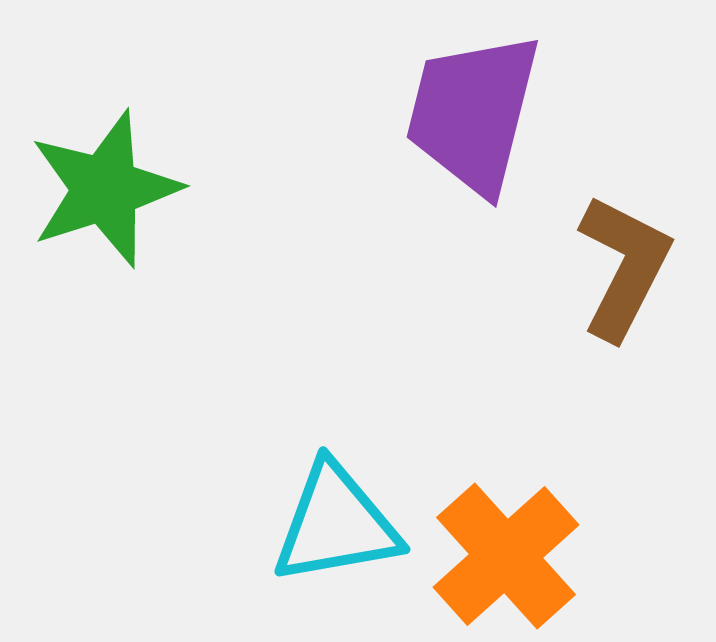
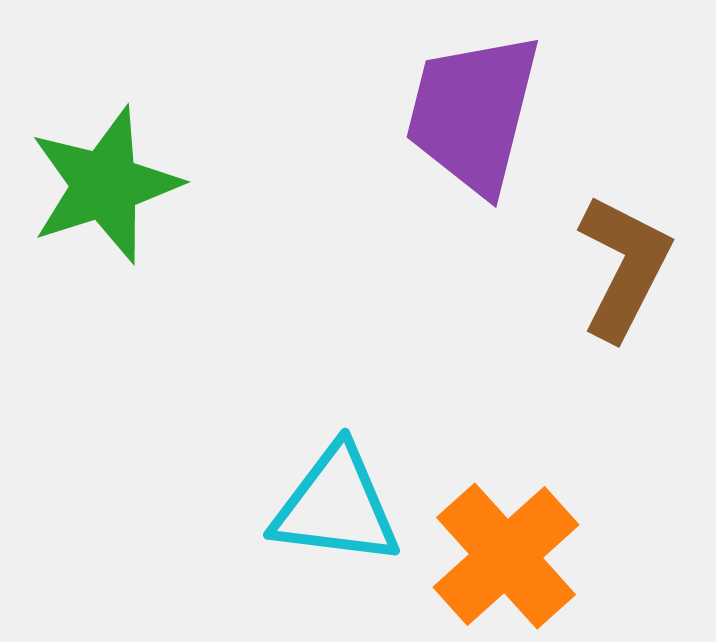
green star: moved 4 px up
cyan triangle: moved 18 px up; rotated 17 degrees clockwise
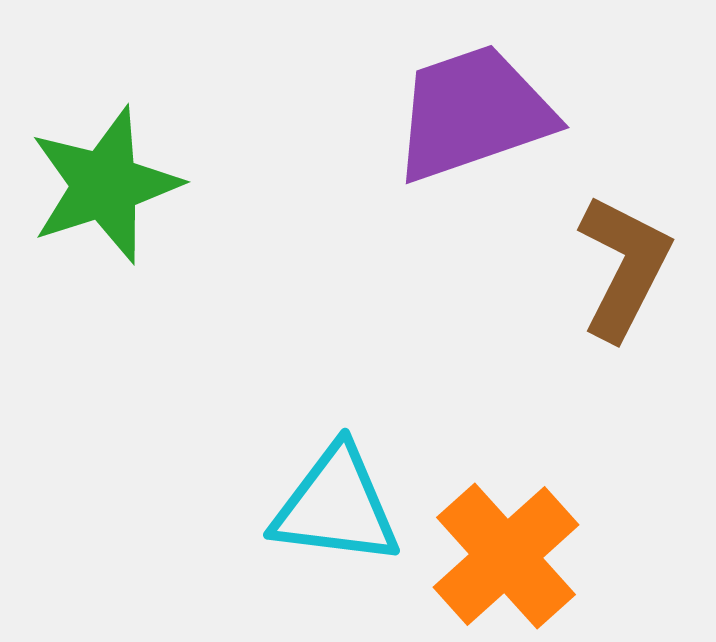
purple trapezoid: rotated 57 degrees clockwise
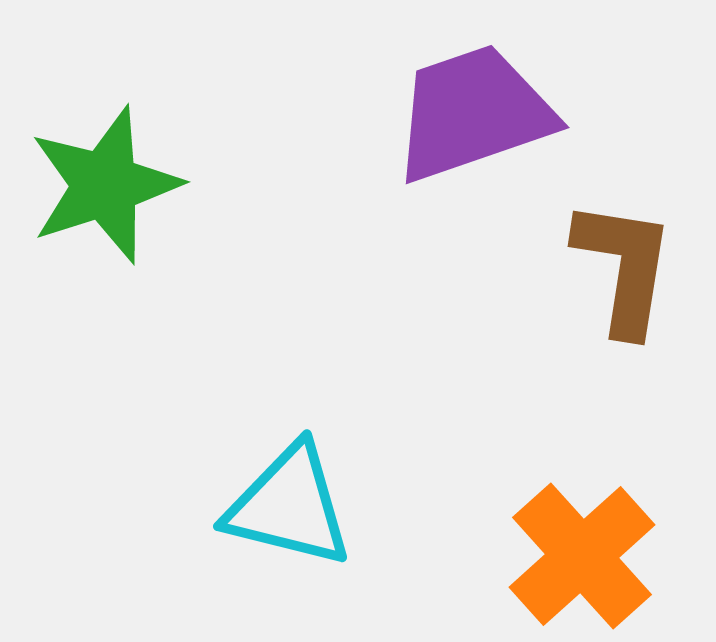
brown L-shape: rotated 18 degrees counterclockwise
cyan triangle: moved 47 px left; rotated 7 degrees clockwise
orange cross: moved 76 px right
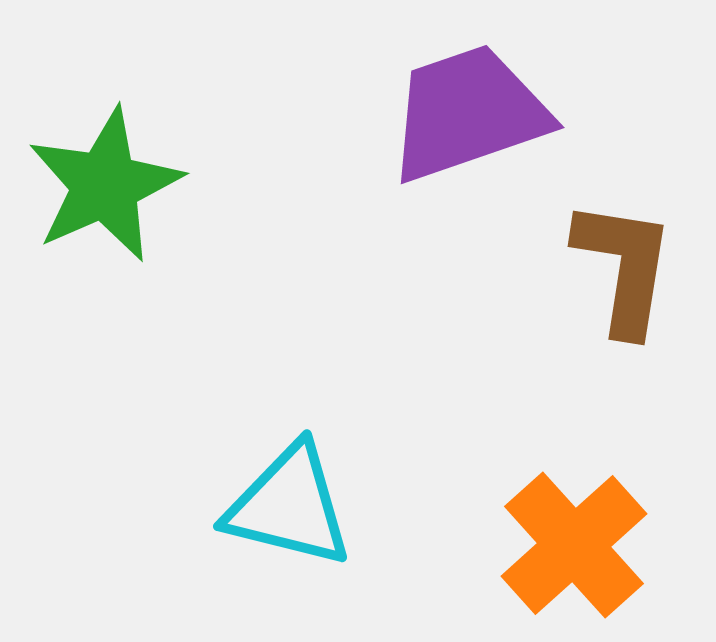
purple trapezoid: moved 5 px left
green star: rotated 6 degrees counterclockwise
orange cross: moved 8 px left, 11 px up
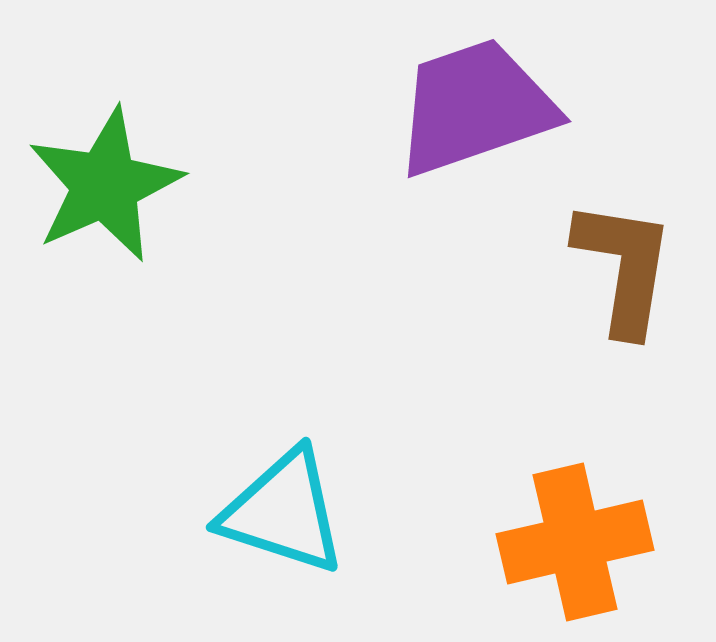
purple trapezoid: moved 7 px right, 6 px up
cyan triangle: moved 6 px left, 6 px down; rotated 4 degrees clockwise
orange cross: moved 1 px right, 3 px up; rotated 29 degrees clockwise
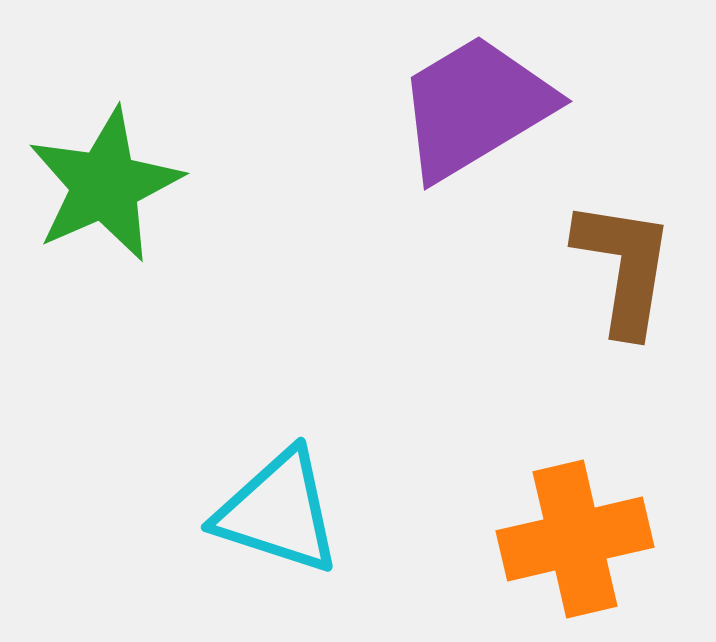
purple trapezoid: rotated 12 degrees counterclockwise
cyan triangle: moved 5 px left
orange cross: moved 3 px up
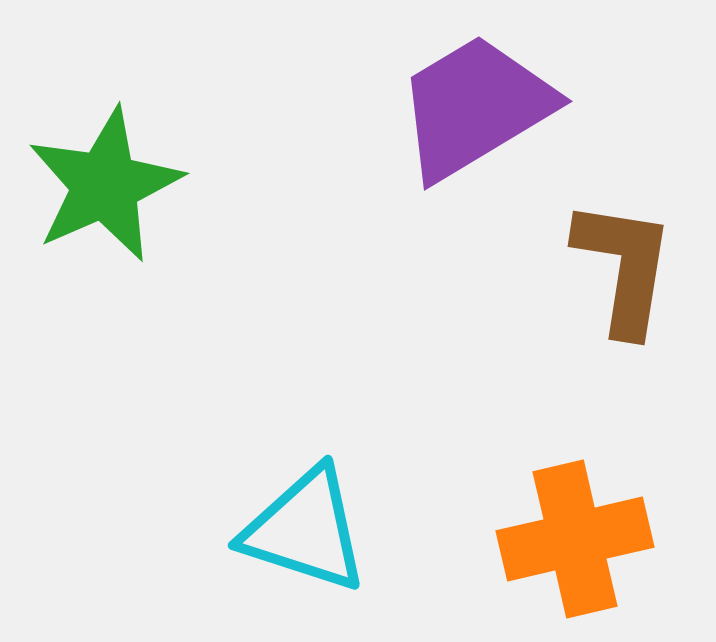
cyan triangle: moved 27 px right, 18 px down
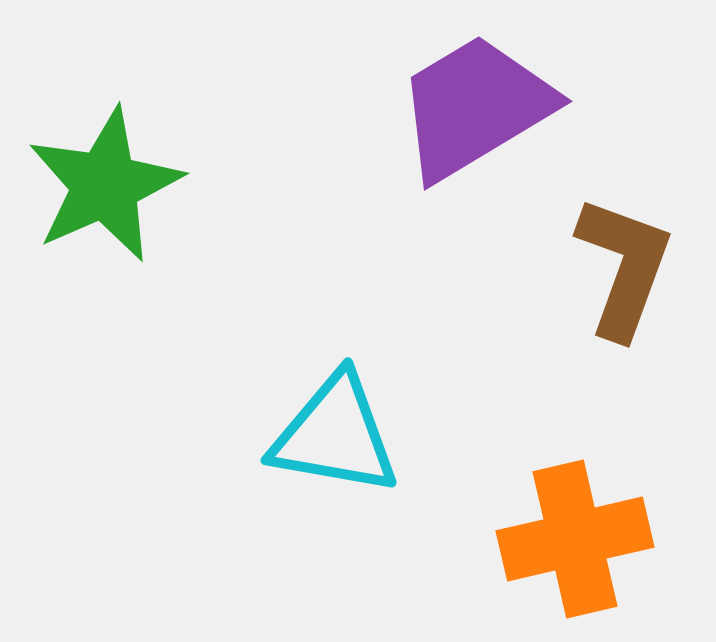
brown L-shape: rotated 11 degrees clockwise
cyan triangle: moved 30 px right, 95 px up; rotated 8 degrees counterclockwise
